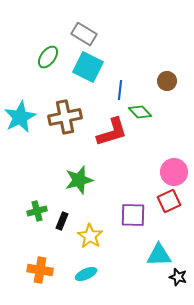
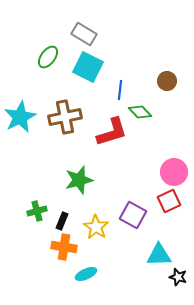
purple square: rotated 28 degrees clockwise
yellow star: moved 6 px right, 9 px up
orange cross: moved 24 px right, 23 px up
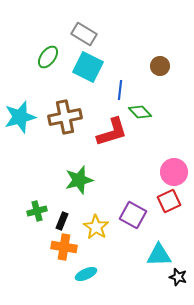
brown circle: moved 7 px left, 15 px up
cyan star: rotated 12 degrees clockwise
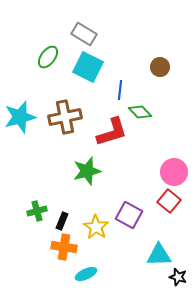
brown circle: moved 1 px down
green star: moved 8 px right, 9 px up
red square: rotated 25 degrees counterclockwise
purple square: moved 4 px left
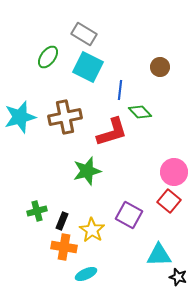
yellow star: moved 4 px left, 3 px down
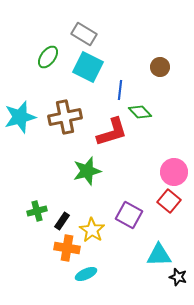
black rectangle: rotated 12 degrees clockwise
orange cross: moved 3 px right, 1 px down
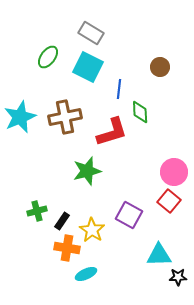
gray rectangle: moved 7 px right, 1 px up
blue line: moved 1 px left, 1 px up
green diamond: rotated 40 degrees clockwise
cyan star: rotated 8 degrees counterclockwise
black star: rotated 18 degrees counterclockwise
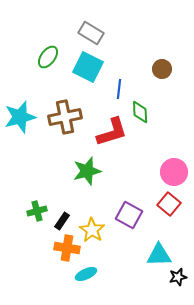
brown circle: moved 2 px right, 2 px down
cyan star: rotated 8 degrees clockwise
red square: moved 3 px down
black star: rotated 12 degrees counterclockwise
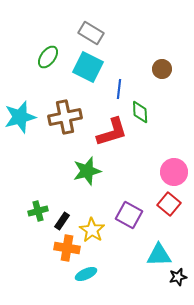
green cross: moved 1 px right
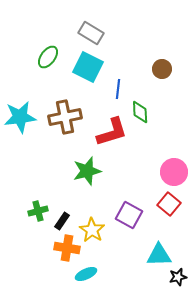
blue line: moved 1 px left
cyan star: rotated 8 degrees clockwise
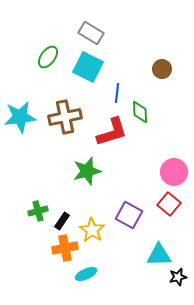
blue line: moved 1 px left, 4 px down
orange cross: moved 2 px left; rotated 20 degrees counterclockwise
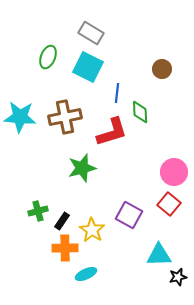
green ellipse: rotated 15 degrees counterclockwise
cyan star: rotated 12 degrees clockwise
green star: moved 5 px left, 3 px up
orange cross: rotated 10 degrees clockwise
